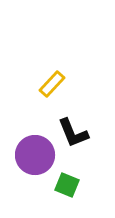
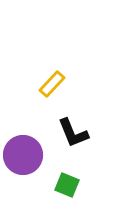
purple circle: moved 12 px left
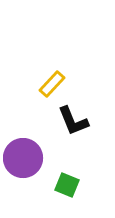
black L-shape: moved 12 px up
purple circle: moved 3 px down
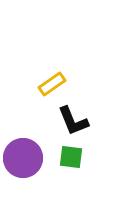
yellow rectangle: rotated 12 degrees clockwise
green square: moved 4 px right, 28 px up; rotated 15 degrees counterclockwise
